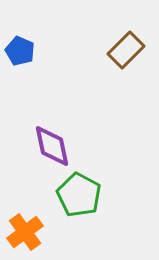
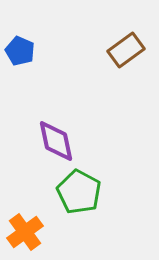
brown rectangle: rotated 9 degrees clockwise
purple diamond: moved 4 px right, 5 px up
green pentagon: moved 3 px up
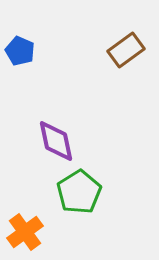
green pentagon: rotated 12 degrees clockwise
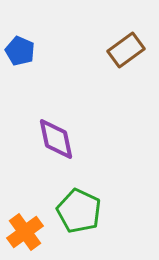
purple diamond: moved 2 px up
green pentagon: moved 19 px down; rotated 15 degrees counterclockwise
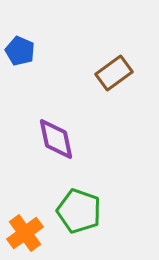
brown rectangle: moved 12 px left, 23 px down
green pentagon: rotated 6 degrees counterclockwise
orange cross: moved 1 px down
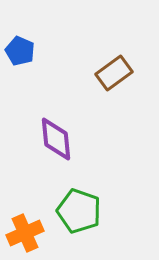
purple diamond: rotated 6 degrees clockwise
orange cross: rotated 12 degrees clockwise
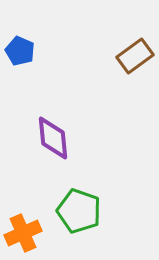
brown rectangle: moved 21 px right, 17 px up
purple diamond: moved 3 px left, 1 px up
orange cross: moved 2 px left
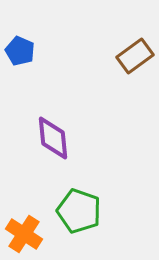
orange cross: moved 1 px right, 1 px down; rotated 33 degrees counterclockwise
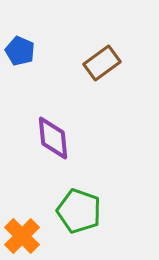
brown rectangle: moved 33 px left, 7 px down
orange cross: moved 2 px left, 2 px down; rotated 12 degrees clockwise
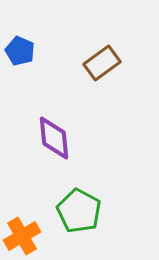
purple diamond: moved 1 px right
green pentagon: rotated 9 degrees clockwise
orange cross: rotated 15 degrees clockwise
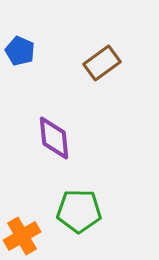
green pentagon: rotated 27 degrees counterclockwise
